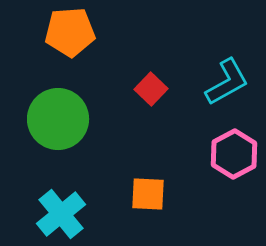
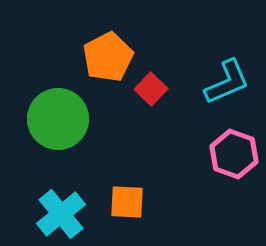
orange pentagon: moved 38 px right, 25 px down; rotated 24 degrees counterclockwise
cyan L-shape: rotated 6 degrees clockwise
pink hexagon: rotated 12 degrees counterclockwise
orange square: moved 21 px left, 8 px down
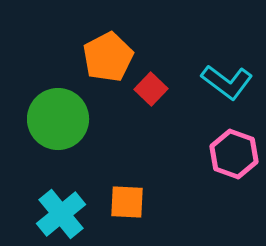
cyan L-shape: rotated 60 degrees clockwise
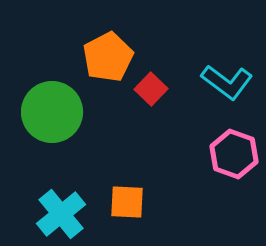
green circle: moved 6 px left, 7 px up
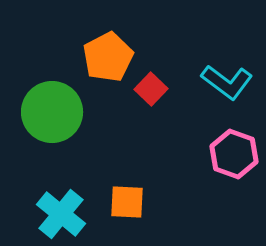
cyan cross: rotated 12 degrees counterclockwise
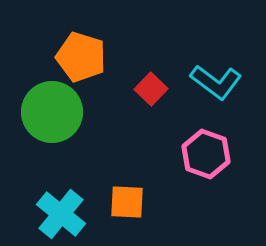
orange pentagon: moved 27 px left; rotated 27 degrees counterclockwise
cyan L-shape: moved 11 px left
pink hexagon: moved 28 px left
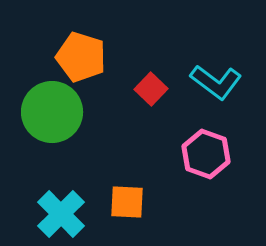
cyan cross: rotated 6 degrees clockwise
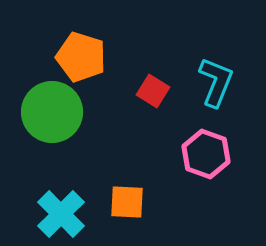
cyan L-shape: rotated 105 degrees counterclockwise
red square: moved 2 px right, 2 px down; rotated 12 degrees counterclockwise
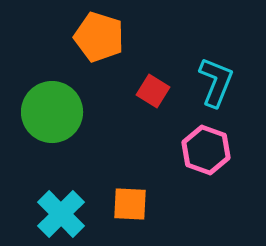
orange pentagon: moved 18 px right, 20 px up
pink hexagon: moved 4 px up
orange square: moved 3 px right, 2 px down
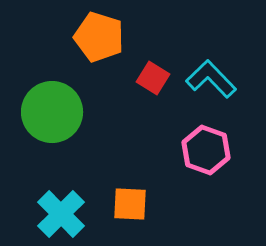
cyan L-shape: moved 5 px left, 3 px up; rotated 66 degrees counterclockwise
red square: moved 13 px up
